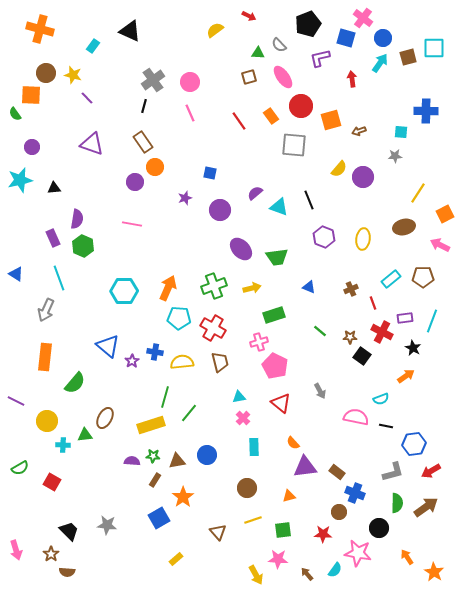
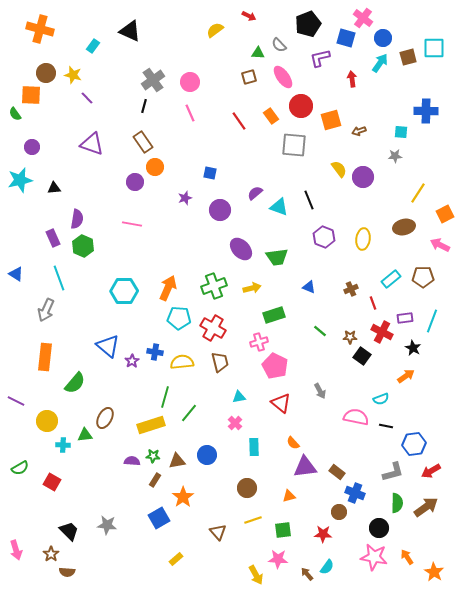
yellow semicircle at (339, 169): rotated 78 degrees counterclockwise
pink cross at (243, 418): moved 8 px left, 5 px down
pink star at (358, 553): moved 16 px right, 4 px down
cyan semicircle at (335, 570): moved 8 px left, 3 px up
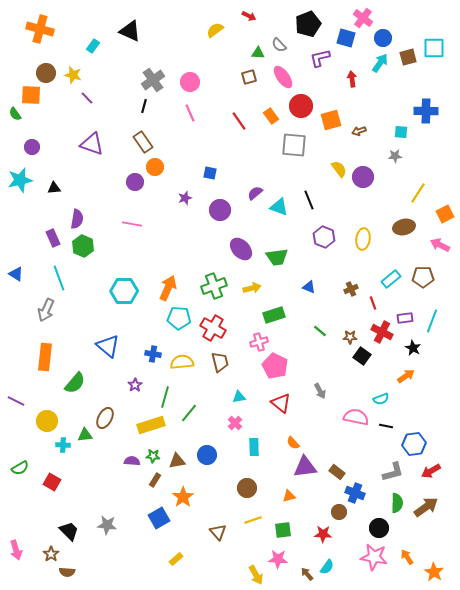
blue cross at (155, 352): moved 2 px left, 2 px down
purple star at (132, 361): moved 3 px right, 24 px down
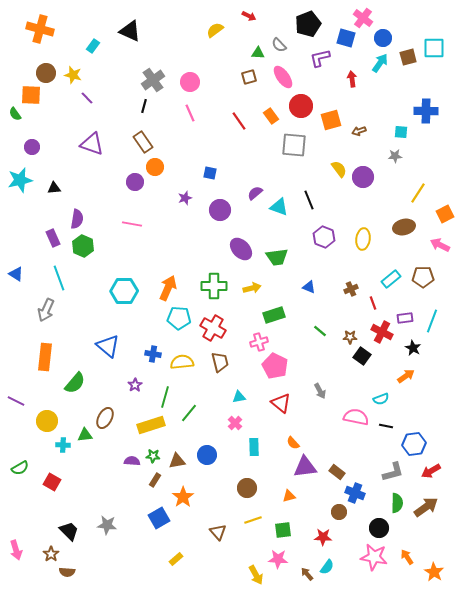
green cross at (214, 286): rotated 20 degrees clockwise
red star at (323, 534): moved 3 px down
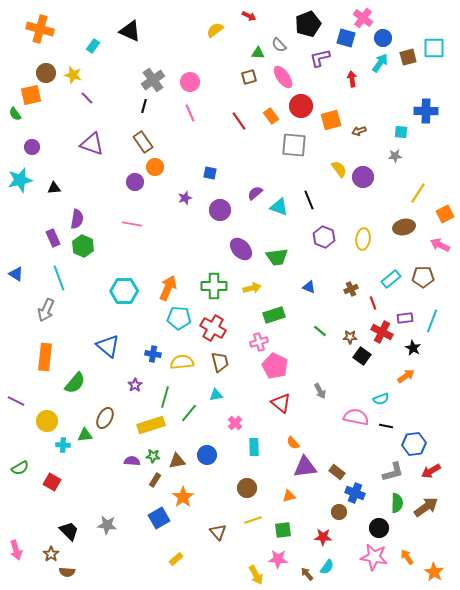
orange square at (31, 95): rotated 15 degrees counterclockwise
cyan triangle at (239, 397): moved 23 px left, 2 px up
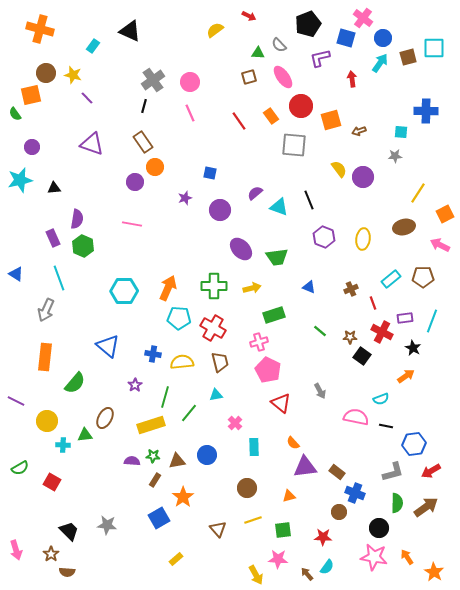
pink pentagon at (275, 366): moved 7 px left, 4 px down
brown triangle at (218, 532): moved 3 px up
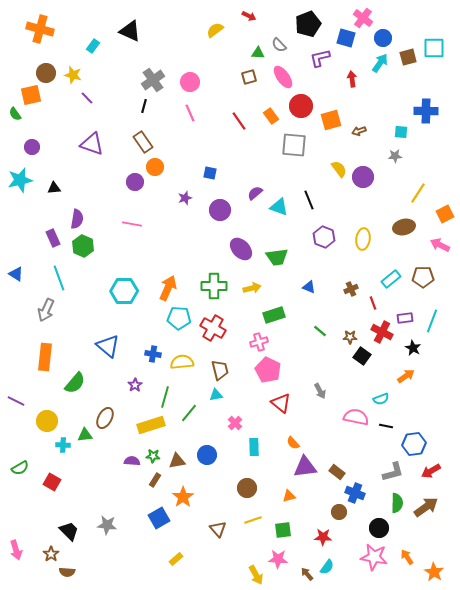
brown trapezoid at (220, 362): moved 8 px down
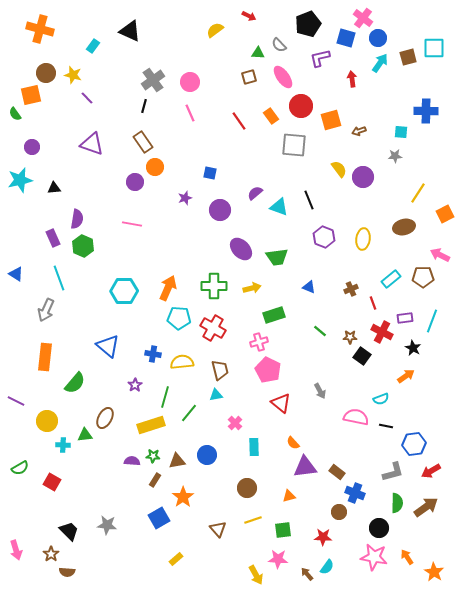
blue circle at (383, 38): moved 5 px left
pink arrow at (440, 245): moved 10 px down
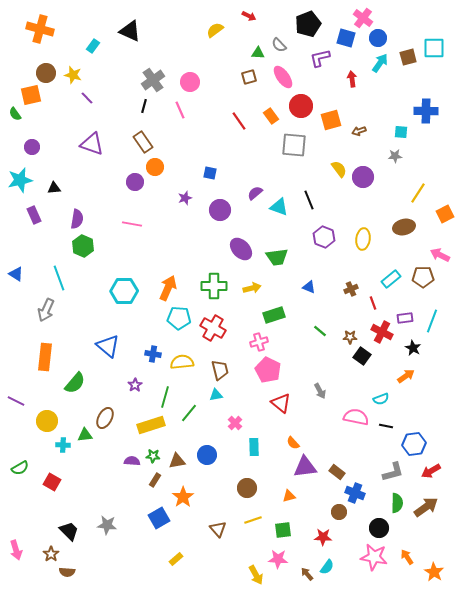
pink line at (190, 113): moved 10 px left, 3 px up
purple rectangle at (53, 238): moved 19 px left, 23 px up
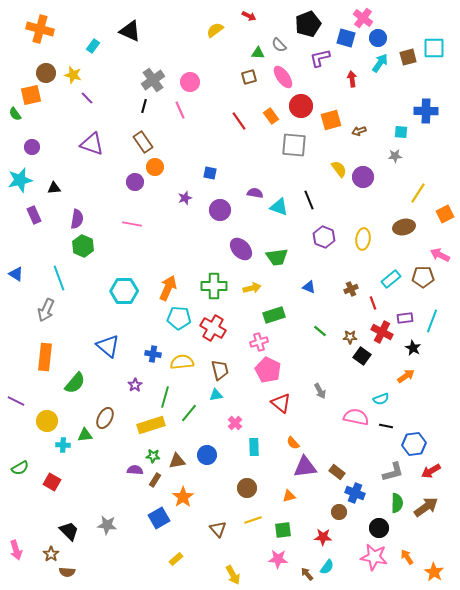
purple semicircle at (255, 193): rotated 49 degrees clockwise
purple semicircle at (132, 461): moved 3 px right, 9 px down
yellow arrow at (256, 575): moved 23 px left
